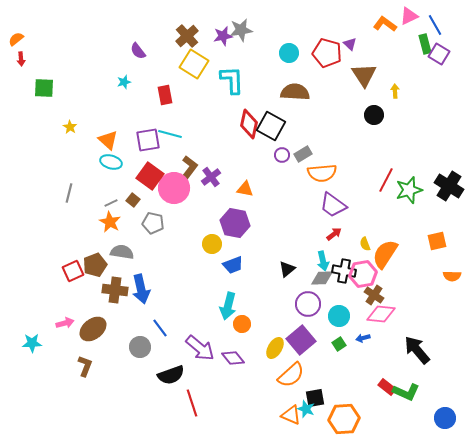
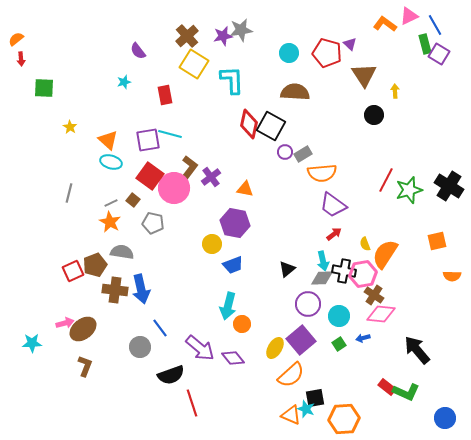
purple circle at (282, 155): moved 3 px right, 3 px up
brown ellipse at (93, 329): moved 10 px left
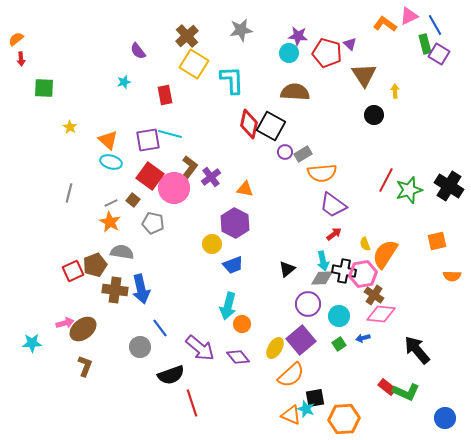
purple star at (223, 36): moved 75 px right; rotated 18 degrees clockwise
purple hexagon at (235, 223): rotated 16 degrees clockwise
purple diamond at (233, 358): moved 5 px right, 1 px up
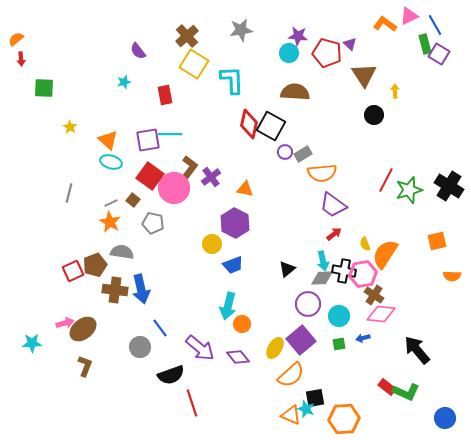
cyan line at (170, 134): rotated 15 degrees counterclockwise
green square at (339, 344): rotated 24 degrees clockwise
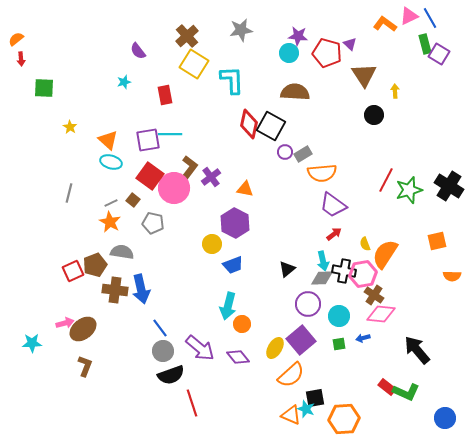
blue line at (435, 25): moved 5 px left, 7 px up
gray circle at (140, 347): moved 23 px right, 4 px down
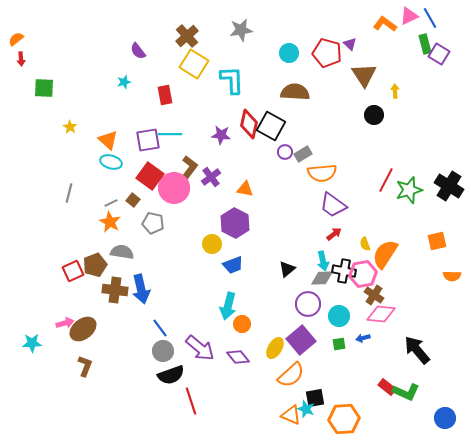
purple star at (298, 36): moved 77 px left, 99 px down
red line at (192, 403): moved 1 px left, 2 px up
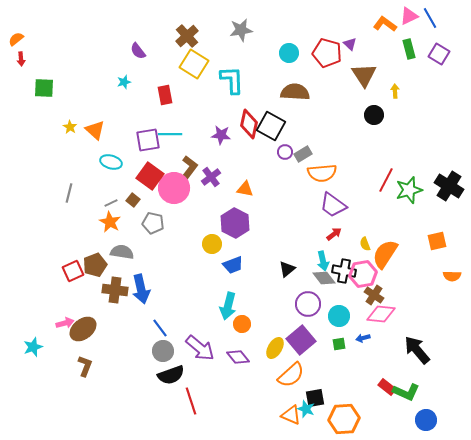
green rectangle at (425, 44): moved 16 px left, 5 px down
orange triangle at (108, 140): moved 13 px left, 10 px up
gray diamond at (322, 278): moved 2 px right; rotated 55 degrees clockwise
cyan star at (32, 343): moved 1 px right, 4 px down; rotated 18 degrees counterclockwise
blue circle at (445, 418): moved 19 px left, 2 px down
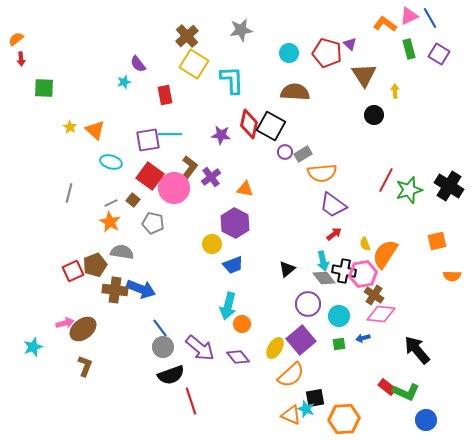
purple semicircle at (138, 51): moved 13 px down
blue arrow at (141, 289): rotated 56 degrees counterclockwise
gray circle at (163, 351): moved 4 px up
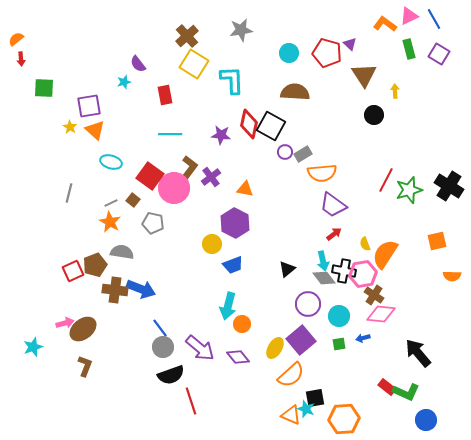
blue line at (430, 18): moved 4 px right, 1 px down
purple square at (148, 140): moved 59 px left, 34 px up
black arrow at (417, 350): moved 1 px right, 3 px down
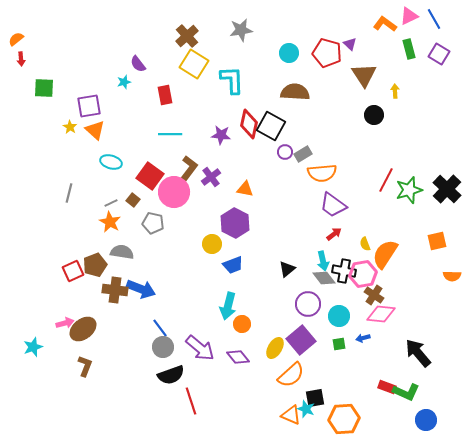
black cross at (449, 186): moved 2 px left, 3 px down; rotated 12 degrees clockwise
pink circle at (174, 188): moved 4 px down
red rectangle at (387, 387): rotated 18 degrees counterclockwise
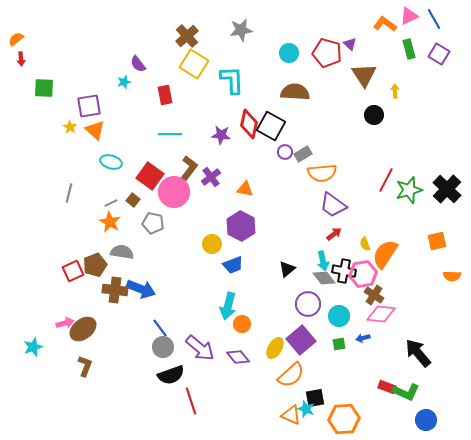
purple hexagon at (235, 223): moved 6 px right, 3 px down
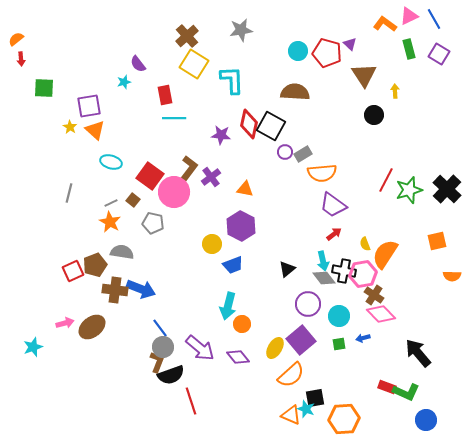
cyan circle at (289, 53): moved 9 px right, 2 px up
cyan line at (170, 134): moved 4 px right, 16 px up
pink diamond at (381, 314): rotated 40 degrees clockwise
brown ellipse at (83, 329): moved 9 px right, 2 px up
brown L-shape at (85, 366): moved 72 px right, 4 px up
